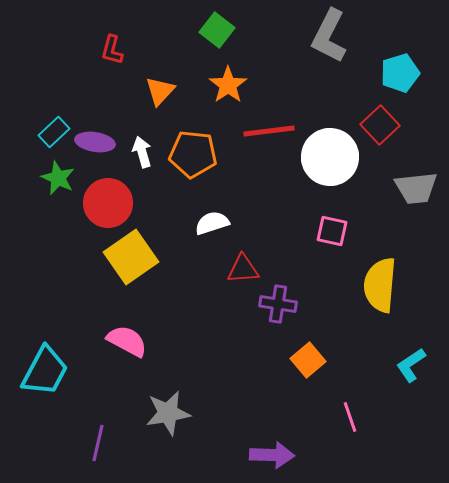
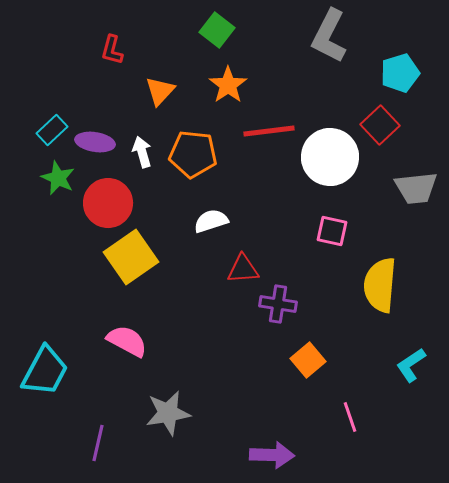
cyan rectangle: moved 2 px left, 2 px up
white semicircle: moved 1 px left, 2 px up
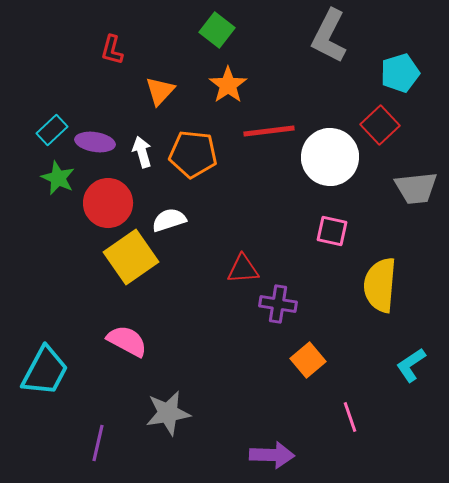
white semicircle: moved 42 px left, 1 px up
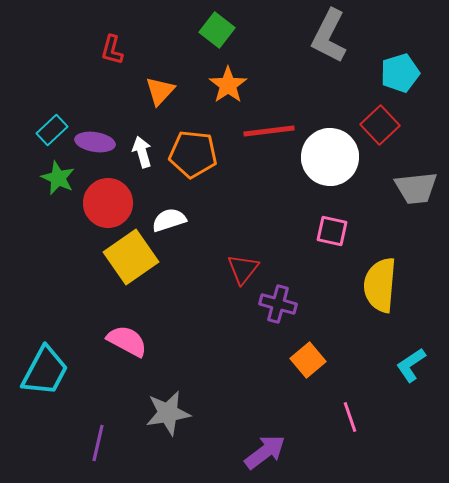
red triangle: rotated 48 degrees counterclockwise
purple cross: rotated 6 degrees clockwise
purple arrow: moved 7 px left, 3 px up; rotated 39 degrees counterclockwise
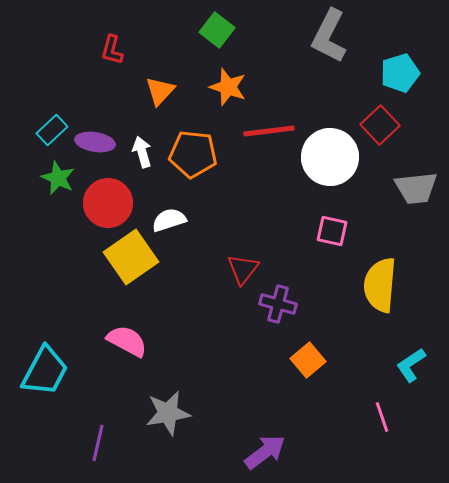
orange star: moved 2 px down; rotated 18 degrees counterclockwise
pink line: moved 32 px right
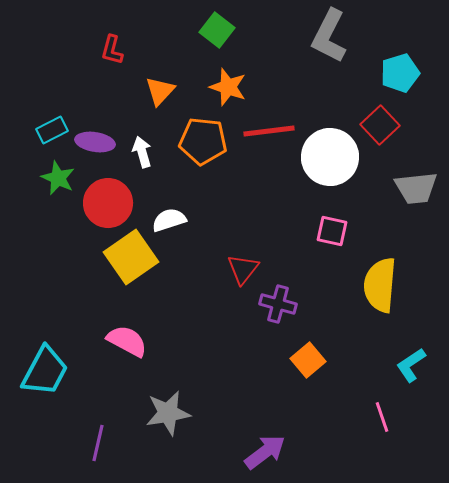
cyan rectangle: rotated 16 degrees clockwise
orange pentagon: moved 10 px right, 13 px up
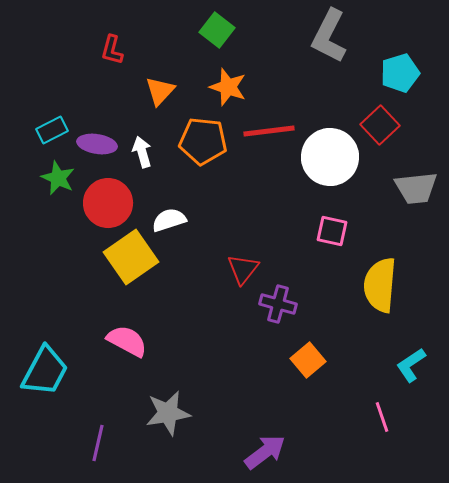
purple ellipse: moved 2 px right, 2 px down
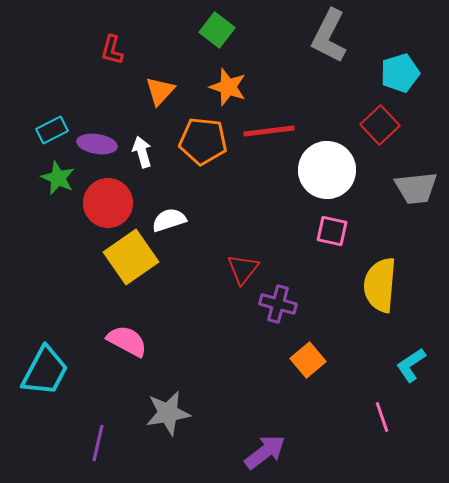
white circle: moved 3 px left, 13 px down
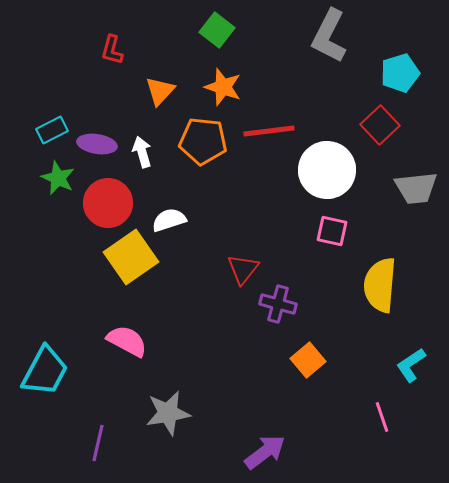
orange star: moved 5 px left
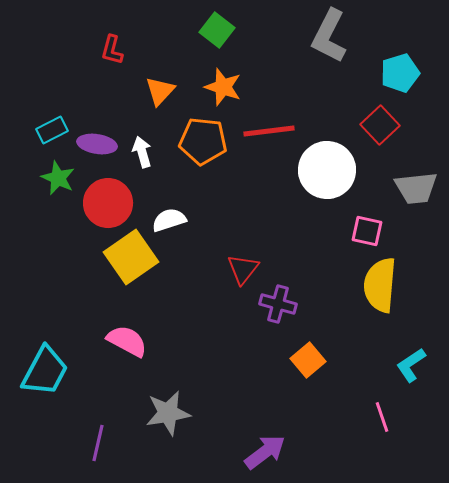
pink square: moved 35 px right
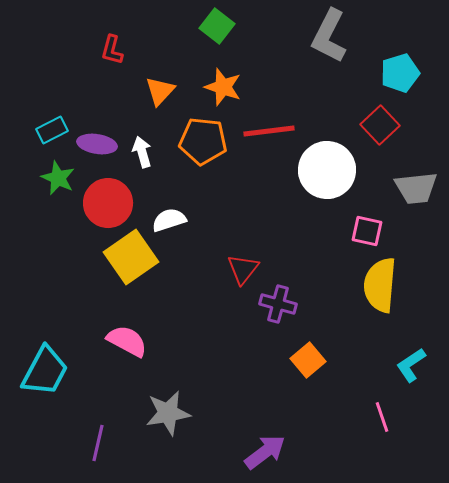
green square: moved 4 px up
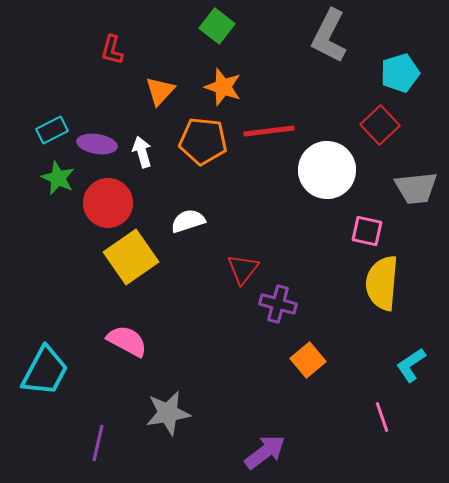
white semicircle: moved 19 px right, 1 px down
yellow semicircle: moved 2 px right, 2 px up
